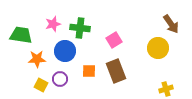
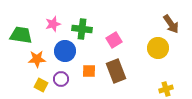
green cross: moved 2 px right, 1 px down
purple circle: moved 1 px right
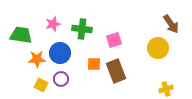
pink square: rotated 14 degrees clockwise
blue circle: moved 5 px left, 2 px down
orange square: moved 5 px right, 7 px up
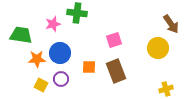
green cross: moved 5 px left, 16 px up
orange square: moved 5 px left, 3 px down
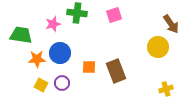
pink square: moved 25 px up
yellow circle: moved 1 px up
purple circle: moved 1 px right, 4 px down
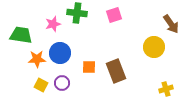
yellow circle: moved 4 px left
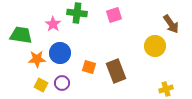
pink star: rotated 21 degrees counterclockwise
yellow circle: moved 1 px right, 1 px up
orange square: rotated 16 degrees clockwise
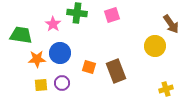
pink square: moved 2 px left
yellow square: rotated 32 degrees counterclockwise
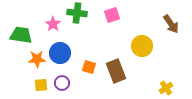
yellow circle: moved 13 px left
yellow cross: moved 1 px up; rotated 16 degrees counterclockwise
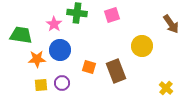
pink star: moved 1 px right
blue circle: moved 3 px up
yellow cross: rotated 16 degrees counterclockwise
